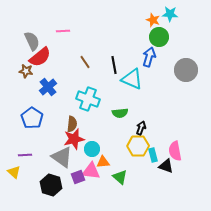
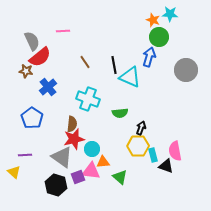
cyan triangle: moved 2 px left, 2 px up
black hexagon: moved 5 px right
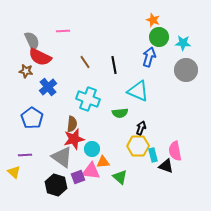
cyan star: moved 13 px right, 29 px down
red semicircle: rotated 65 degrees clockwise
cyan triangle: moved 8 px right, 14 px down
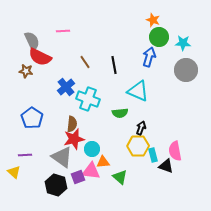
blue cross: moved 18 px right
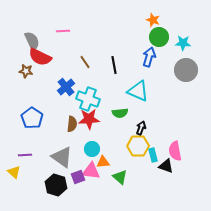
red star: moved 15 px right, 20 px up; rotated 10 degrees clockwise
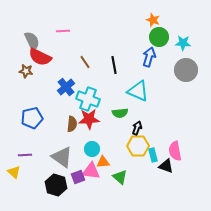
blue pentagon: rotated 25 degrees clockwise
black arrow: moved 4 px left
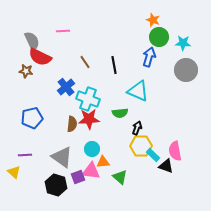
yellow hexagon: moved 3 px right
cyan rectangle: rotated 32 degrees counterclockwise
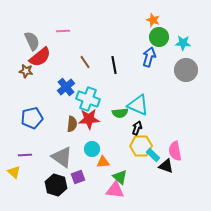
red semicircle: rotated 65 degrees counterclockwise
cyan triangle: moved 14 px down
pink triangle: moved 24 px right, 19 px down
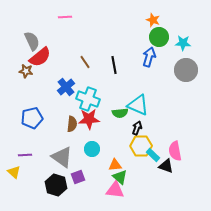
pink line: moved 2 px right, 14 px up
orange triangle: moved 12 px right, 3 px down
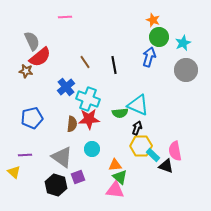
cyan star: rotated 28 degrees counterclockwise
